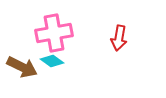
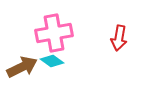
brown arrow: rotated 52 degrees counterclockwise
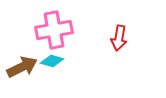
pink cross: moved 3 px up
cyan diamond: rotated 20 degrees counterclockwise
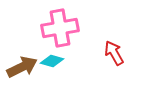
pink cross: moved 6 px right, 2 px up
red arrow: moved 5 px left, 15 px down; rotated 140 degrees clockwise
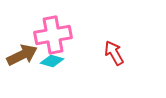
pink cross: moved 7 px left, 7 px down
brown arrow: moved 12 px up
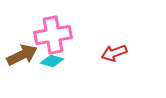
red arrow: rotated 80 degrees counterclockwise
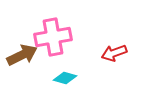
pink cross: moved 2 px down
cyan diamond: moved 13 px right, 17 px down
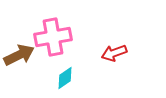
brown arrow: moved 3 px left
cyan diamond: rotated 50 degrees counterclockwise
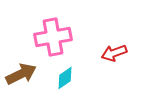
brown arrow: moved 2 px right, 19 px down
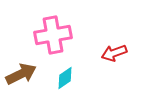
pink cross: moved 2 px up
